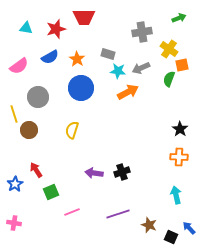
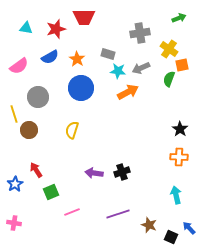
gray cross: moved 2 px left, 1 px down
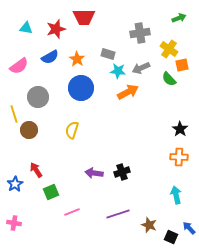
green semicircle: rotated 63 degrees counterclockwise
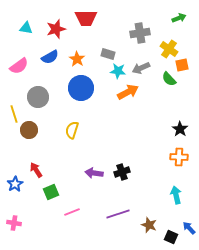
red trapezoid: moved 2 px right, 1 px down
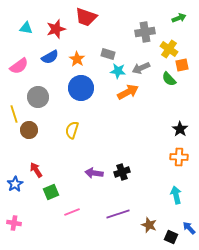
red trapezoid: moved 1 px up; rotated 20 degrees clockwise
gray cross: moved 5 px right, 1 px up
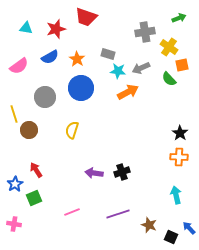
yellow cross: moved 2 px up
gray circle: moved 7 px right
black star: moved 4 px down
green square: moved 17 px left, 6 px down
pink cross: moved 1 px down
